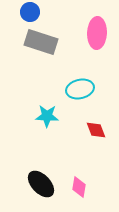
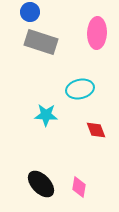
cyan star: moved 1 px left, 1 px up
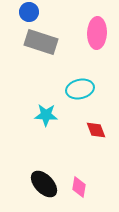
blue circle: moved 1 px left
black ellipse: moved 3 px right
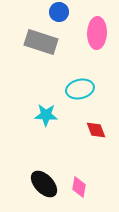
blue circle: moved 30 px right
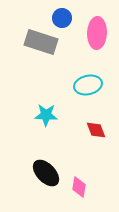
blue circle: moved 3 px right, 6 px down
cyan ellipse: moved 8 px right, 4 px up
black ellipse: moved 2 px right, 11 px up
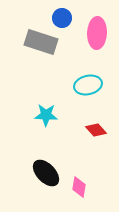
red diamond: rotated 20 degrees counterclockwise
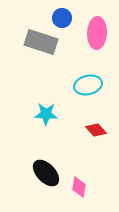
cyan star: moved 1 px up
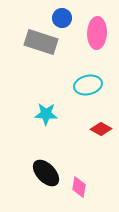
red diamond: moved 5 px right, 1 px up; rotated 20 degrees counterclockwise
